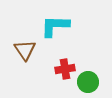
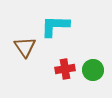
brown triangle: moved 3 px up
green circle: moved 5 px right, 12 px up
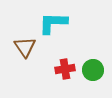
cyan L-shape: moved 2 px left, 3 px up
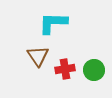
brown triangle: moved 13 px right, 9 px down
green circle: moved 1 px right
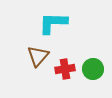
brown triangle: rotated 15 degrees clockwise
green circle: moved 1 px left, 1 px up
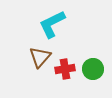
cyan L-shape: moved 1 px left, 1 px down; rotated 28 degrees counterclockwise
brown triangle: moved 2 px right, 1 px down
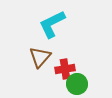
green circle: moved 16 px left, 15 px down
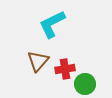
brown triangle: moved 2 px left, 4 px down
green circle: moved 8 px right
